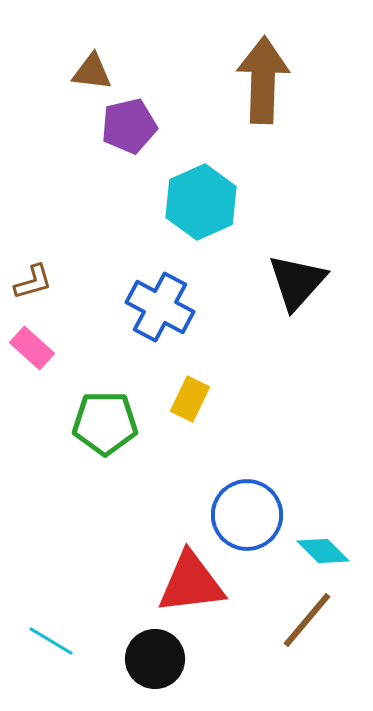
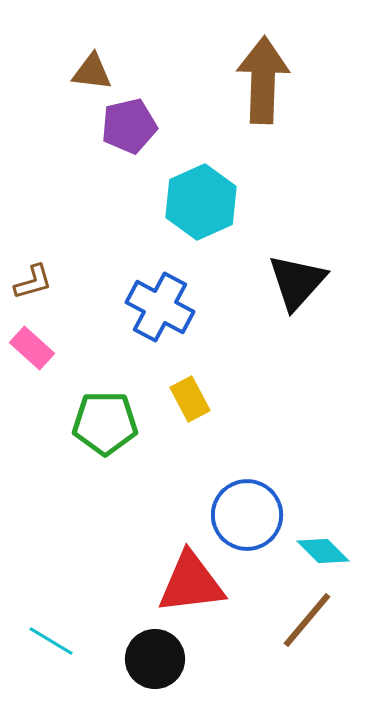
yellow rectangle: rotated 54 degrees counterclockwise
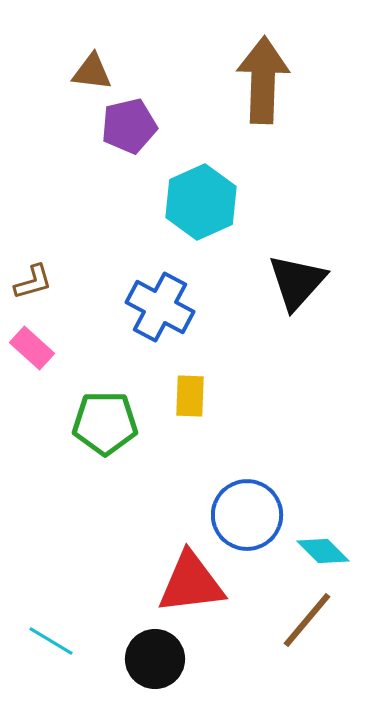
yellow rectangle: moved 3 px up; rotated 30 degrees clockwise
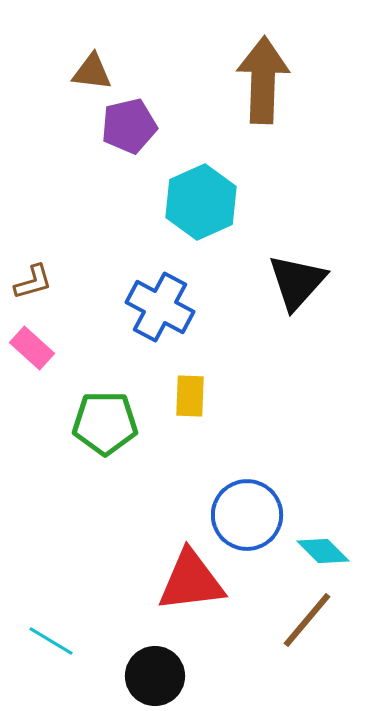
red triangle: moved 2 px up
black circle: moved 17 px down
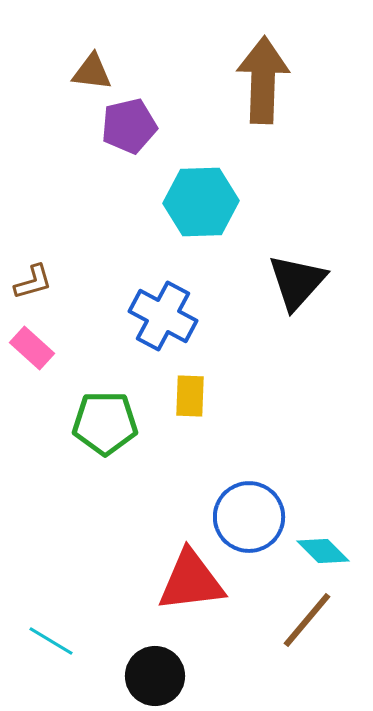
cyan hexagon: rotated 22 degrees clockwise
blue cross: moved 3 px right, 9 px down
blue circle: moved 2 px right, 2 px down
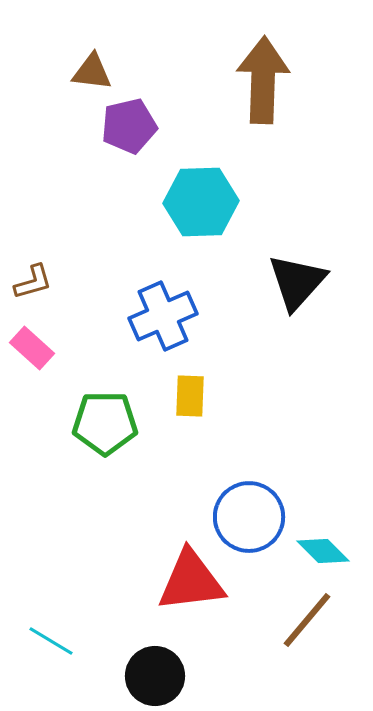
blue cross: rotated 38 degrees clockwise
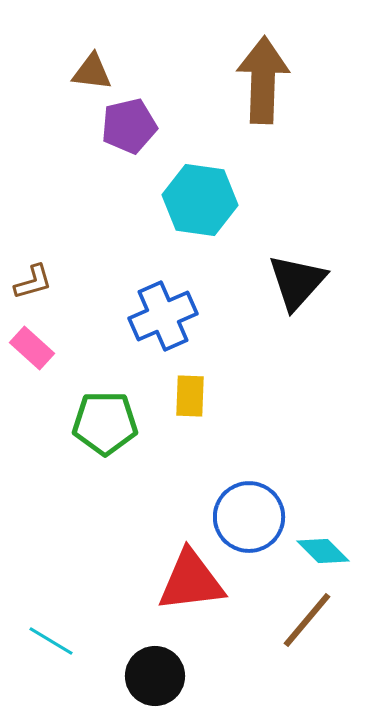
cyan hexagon: moved 1 px left, 2 px up; rotated 10 degrees clockwise
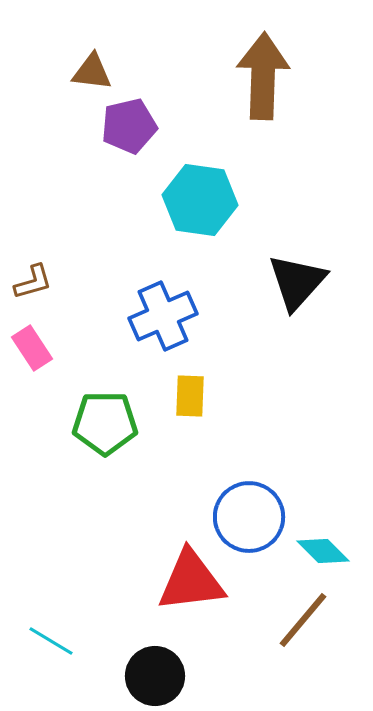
brown arrow: moved 4 px up
pink rectangle: rotated 15 degrees clockwise
brown line: moved 4 px left
